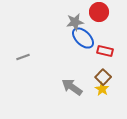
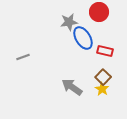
gray star: moved 6 px left
blue ellipse: rotated 15 degrees clockwise
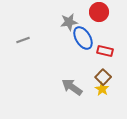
gray line: moved 17 px up
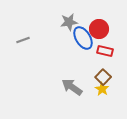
red circle: moved 17 px down
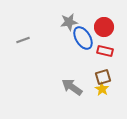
red circle: moved 5 px right, 2 px up
brown square: rotated 28 degrees clockwise
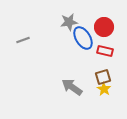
yellow star: moved 2 px right
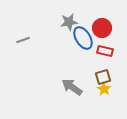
red circle: moved 2 px left, 1 px down
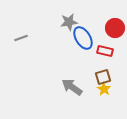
red circle: moved 13 px right
gray line: moved 2 px left, 2 px up
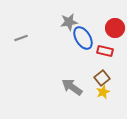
brown square: moved 1 px left, 1 px down; rotated 21 degrees counterclockwise
yellow star: moved 1 px left, 3 px down; rotated 16 degrees clockwise
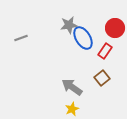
gray star: moved 3 px down
red rectangle: rotated 70 degrees counterclockwise
yellow star: moved 31 px left, 17 px down
